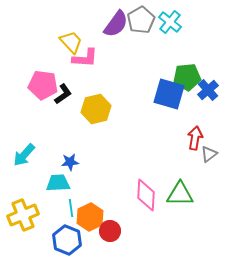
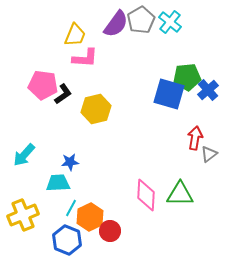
yellow trapezoid: moved 4 px right, 7 px up; rotated 65 degrees clockwise
cyan line: rotated 36 degrees clockwise
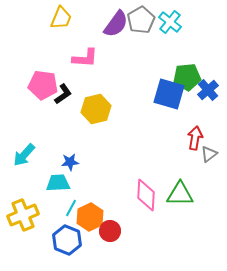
yellow trapezoid: moved 14 px left, 17 px up
